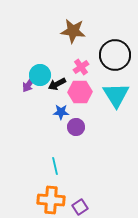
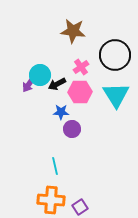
purple circle: moved 4 px left, 2 px down
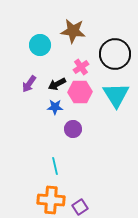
black circle: moved 1 px up
cyan circle: moved 30 px up
blue star: moved 6 px left, 5 px up
purple circle: moved 1 px right
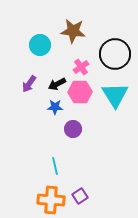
cyan triangle: moved 1 px left
purple square: moved 11 px up
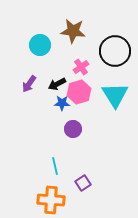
black circle: moved 3 px up
pink hexagon: moved 1 px left; rotated 15 degrees counterclockwise
blue star: moved 7 px right, 4 px up
purple square: moved 3 px right, 13 px up
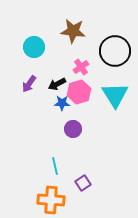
cyan circle: moved 6 px left, 2 px down
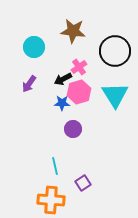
pink cross: moved 2 px left
black arrow: moved 6 px right, 5 px up
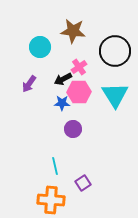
cyan circle: moved 6 px right
pink hexagon: rotated 15 degrees clockwise
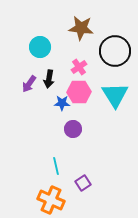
brown star: moved 8 px right, 3 px up
black arrow: moved 14 px left; rotated 54 degrees counterclockwise
cyan line: moved 1 px right
orange cross: rotated 20 degrees clockwise
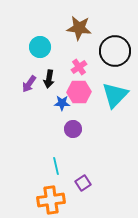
brown star: moved 2 px left
cyan triangle: rotated 16 degrees clockwise
orange cross: rotated 32 degrees counterclockwise
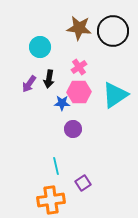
black circle: moved 2 px left, 20 px up
cyan triangle: rotated 12 degrees clockwise
